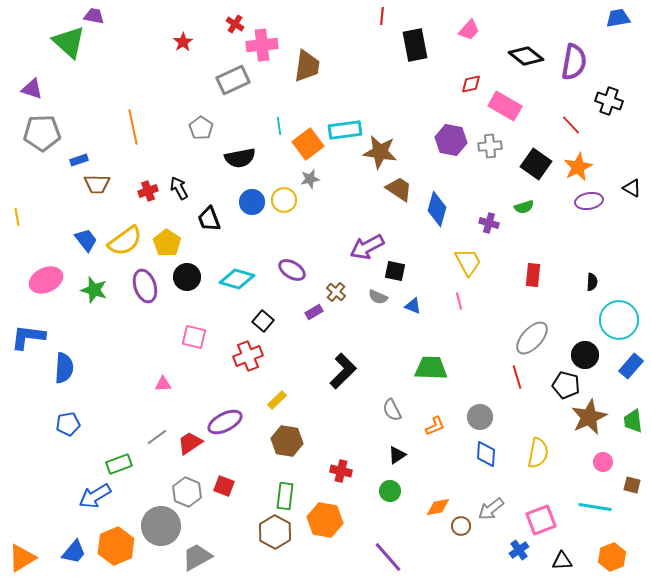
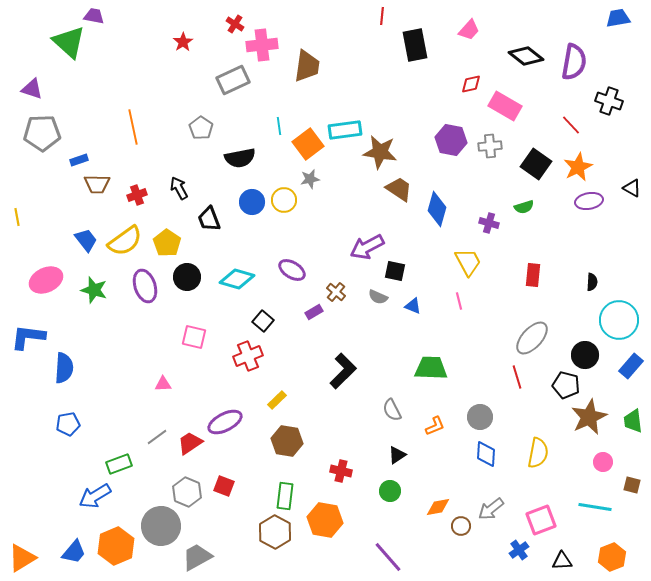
red cross at (148, 191): moved 11 px left, 4 px down
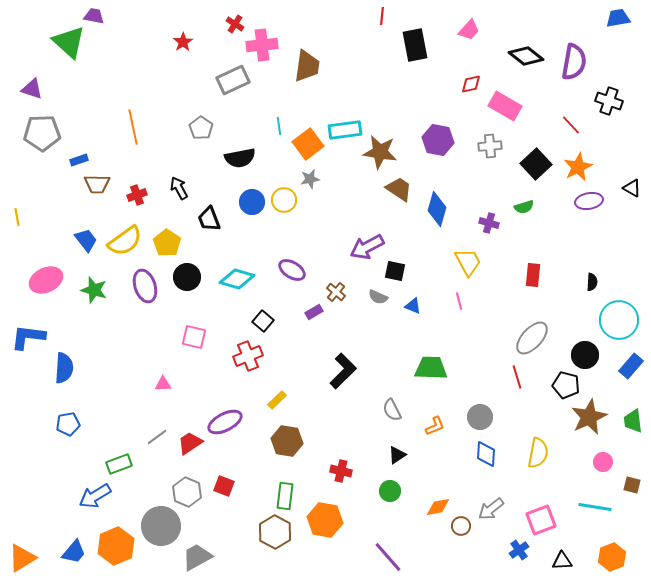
purple hexagon at (451, 140): moved 13 px left
black square at (536, 164): rotated 12 degrees clockwise
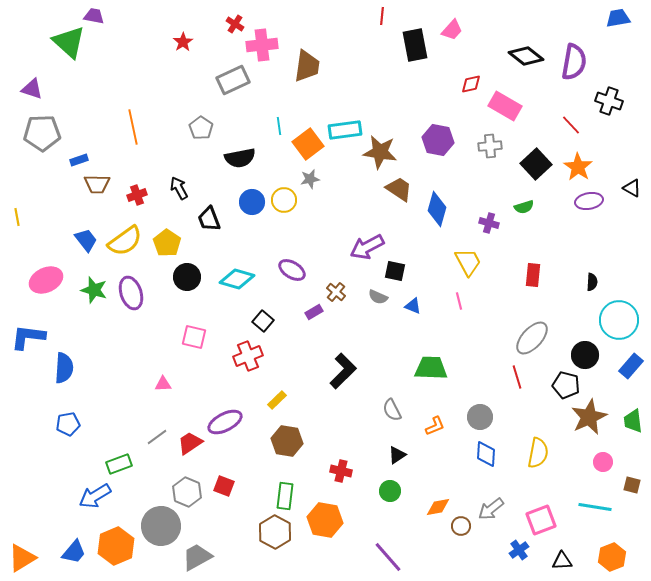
pink trapezoid at (469, 30): moved 17 px left
orange star at (578, 167): rotated 12 degrees counterclockwise
purple ellipse at (145, 286): moved 14 px left, 7 px down
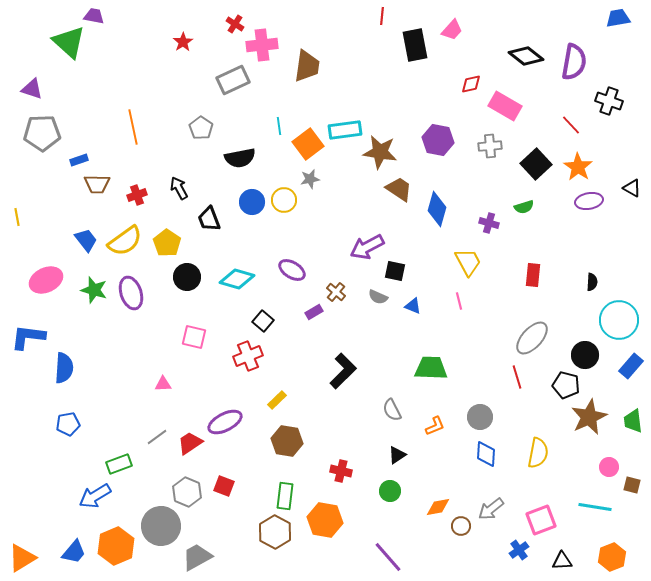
pink circle at (603, 462): moved 6 px right, 5 px down
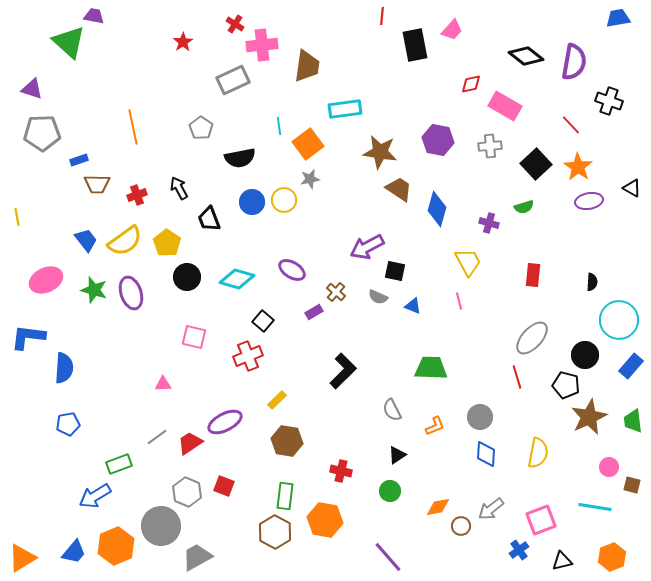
cyan rectangle at (345, 130): moved 21 px up
black triangle at (562, 561): rotated 10 degrees counterclockwise
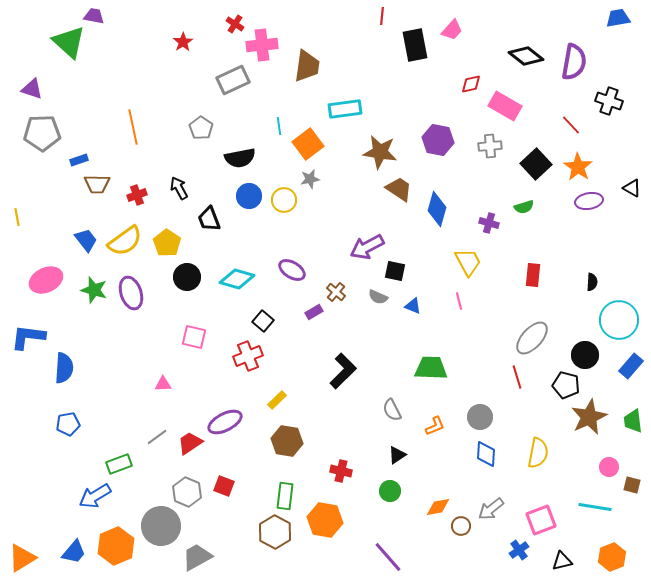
blue circle at (252, 202): moved 3 px left, 6 px up
